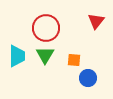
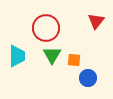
green triangle: moved 7 px right
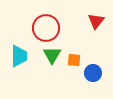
cyan trapezoid: moved 2 px right
blue circle: moved 5 px right, 5 px up
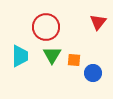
red triangle: moved 2 px right, 1 px down
red circle: moved 1 px up
cyan trapezoid: moved 1 px right
